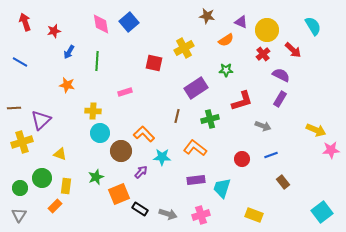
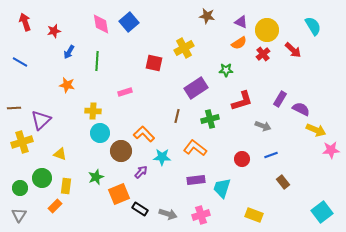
orange semicircle at (226, 40): moved 13 px right, 3 px down
purple semicircle at (281, 75): moved 20 px right, 34 px down
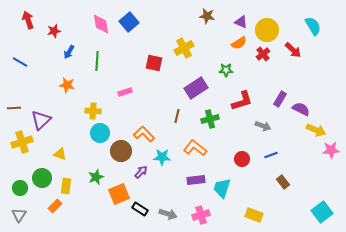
red arrow at (25, 22): moved 3 px right, 2 px up
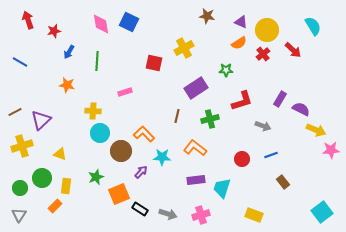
blue square at (129, 22): rotated 24 degrees counterclockwise
brown line at (14, 108): moved 1 px right, 4 px down; rotated 24 degrees counterclockwise
yellow cross at (22, 142): moved 4 px down
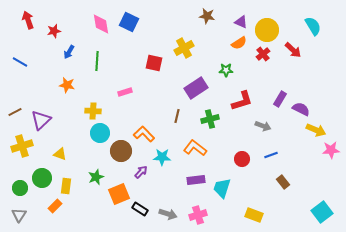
pink cross at (201, 215): moved 3 px left
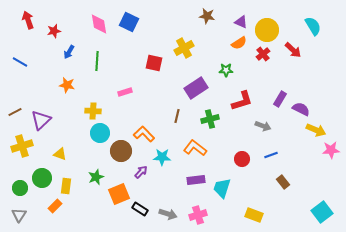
pink diamond at (101, 24): moved 2 px left
